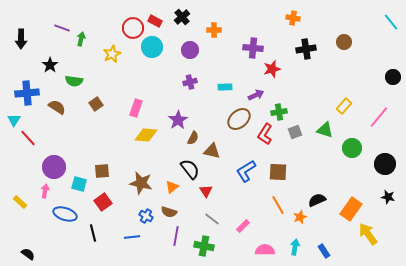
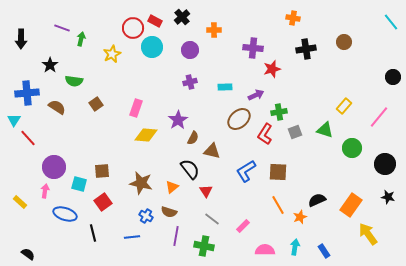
orange rectangle at (351, 209): moved 4 px up
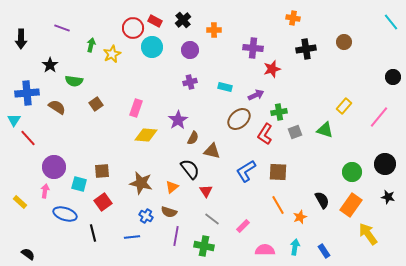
black cross at (182, 17): moved 1 px right, 3 px down
green arrow at (81, 39): moved 10 px right, 6 px down
cyan rectangle at (225, 87): rotated 16 degrees clockwise
green circle at (352, 148): moved 24 px down
black semicircle at (317, 200): moved 5 px right; rotated 84 degrees clockwise
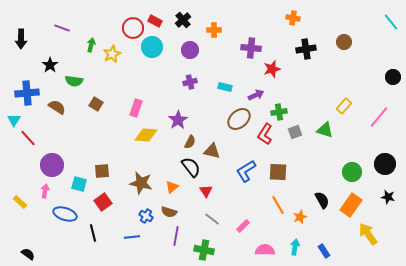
purple cross at (253, 48): moved 2 px left
brown square at (96, 104): rotated 24 degrees counterclockwise
brown semicircle at (193, 138): moved 3 px left, 4 px down
purple circle at (54, 167): moved 2 px left, 2 px up
black semicircle at (190, 169): moved 1 px right, 2 px up
green cross at (204, 246): moved 4 px down
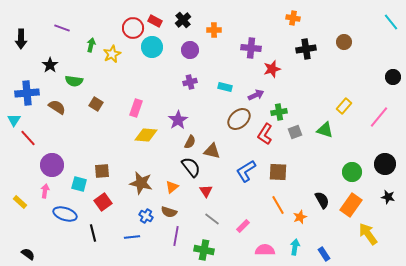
blue rectangle at (324, 251): moved 3 px down
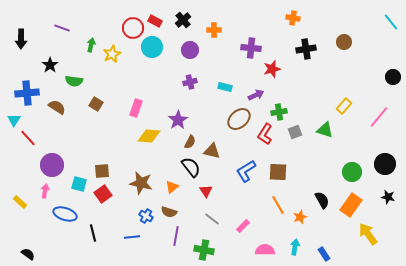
yellow diamond at (146, 135): moved 3 px right, 1 px down
red square at (103, 202): moved 8 px up
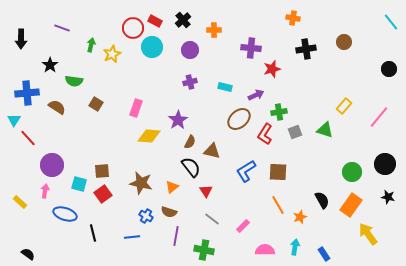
black circle at (393, 77): moved 4 px left, 8 px up
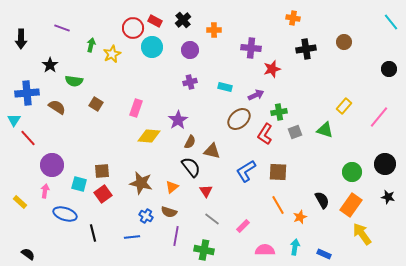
yellow arrow at (368, 234): moved 6 px left
blue rectangle at (324, 254): rotated 32 degrees counterclockwise
